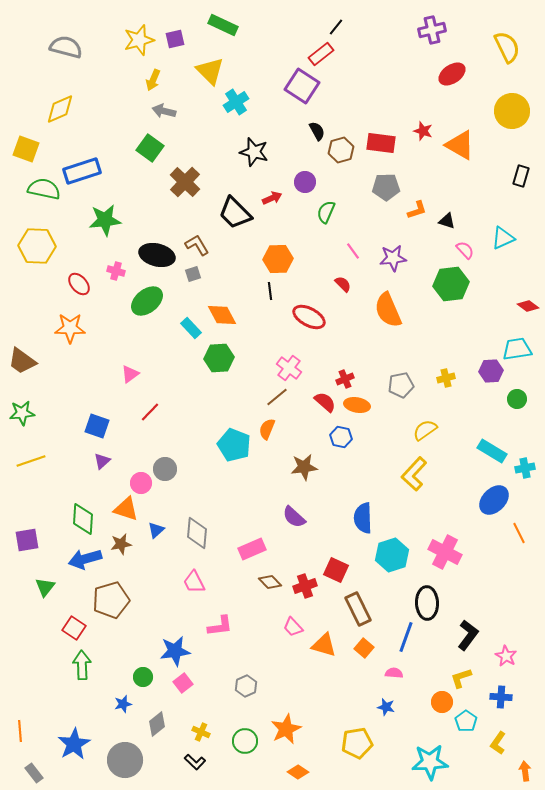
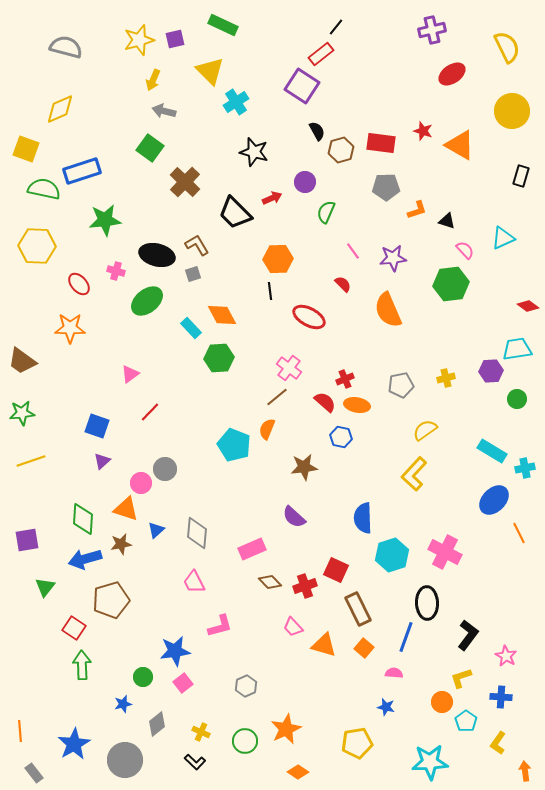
pink L-shape at (220, 626): rotated 8 degrees counterclockwise
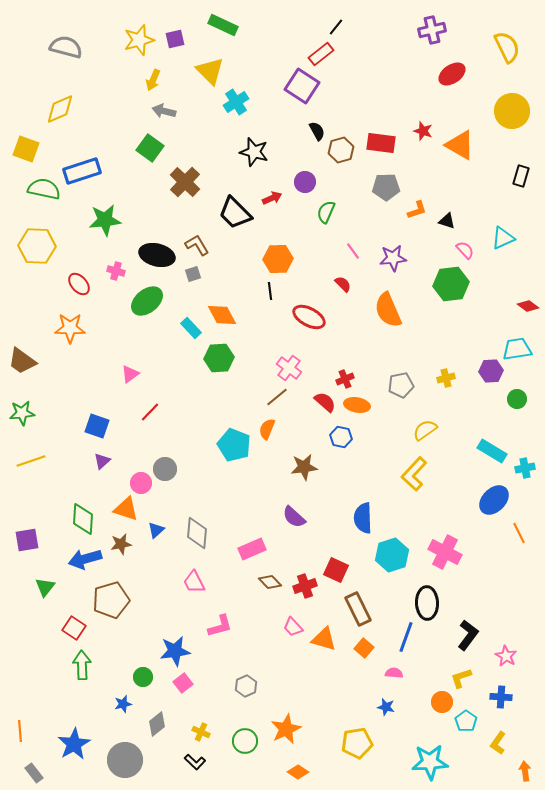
orange triangle at (324, 645): moved 6 px up
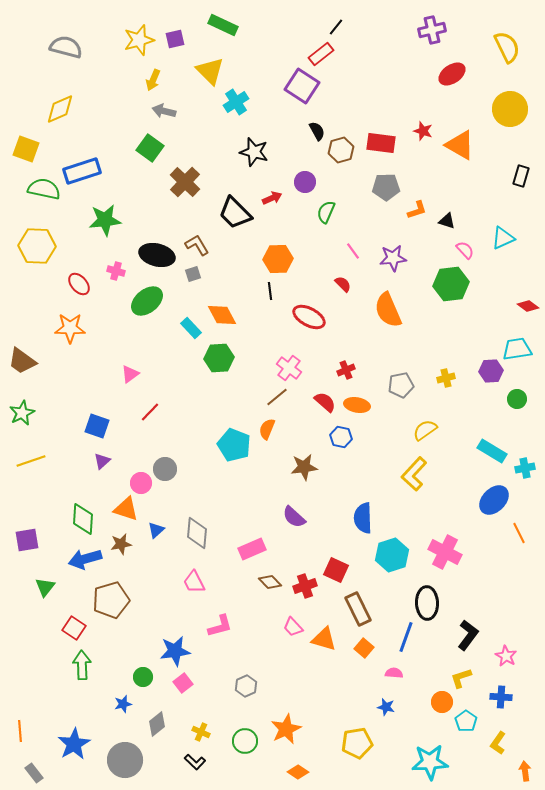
yellow circle at (512, 111): moved 2 px left, 2 px up
red cross at (345, 379): moved 1 px right, 9 px up
green star at (22, 413): rotated 20 degrees counterclockwise
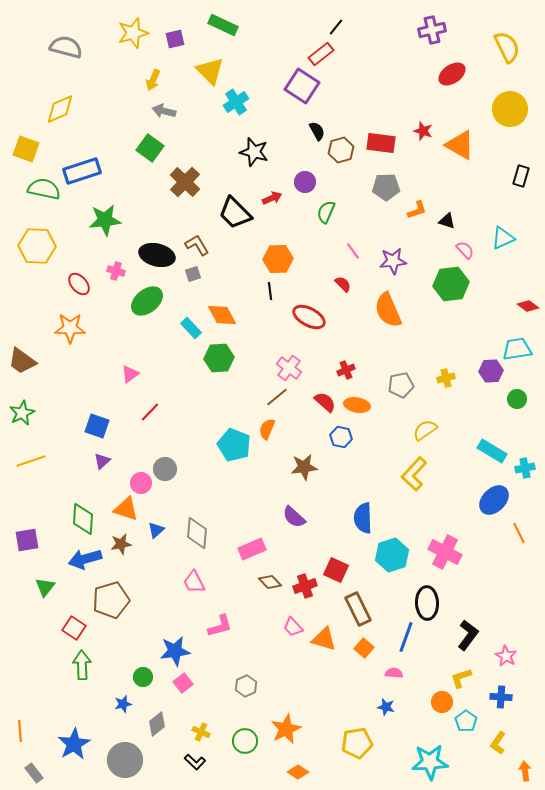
yellow star at (139, 40): moved 6 px left, 7 px up
purple star at (393, 258): moved 3 px down
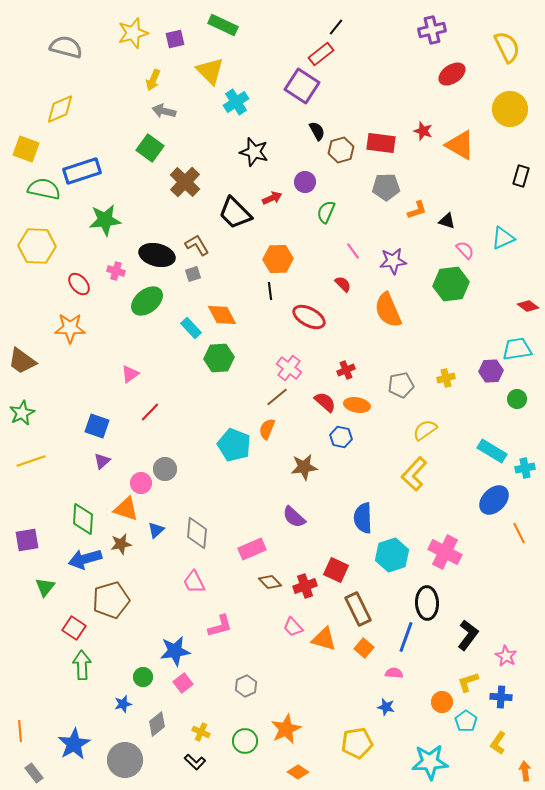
yellow L-shape at (461, 678): moved 7 px right, 4 px down
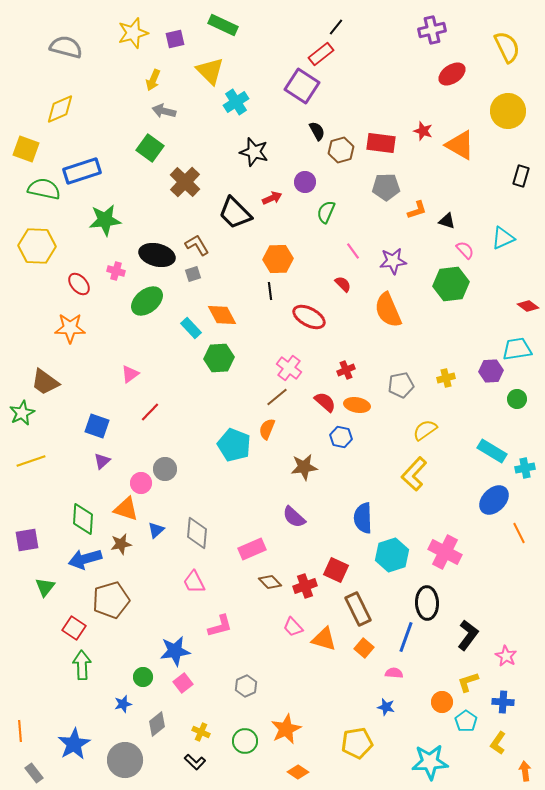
yellow circle at (510, 109): moved 2 px left, 2 px down
brown trapezoid at (22, 361): moved 23 px right, 21 px down
blue cross at (501, 697): moved 2 px right, 5 px down
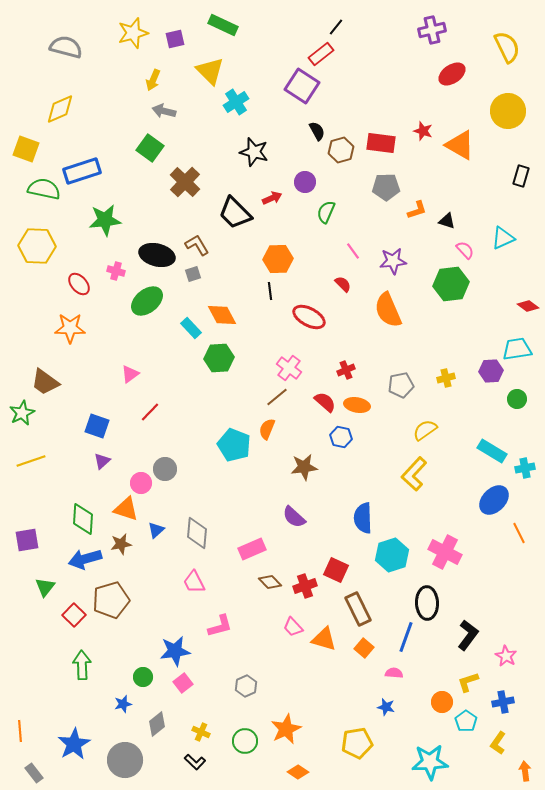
red square at (74, 628): moved 13 px up; rotated 10 degrees clockwise
blue cross at (503, 702): rotated 15 degrees counterclockwise
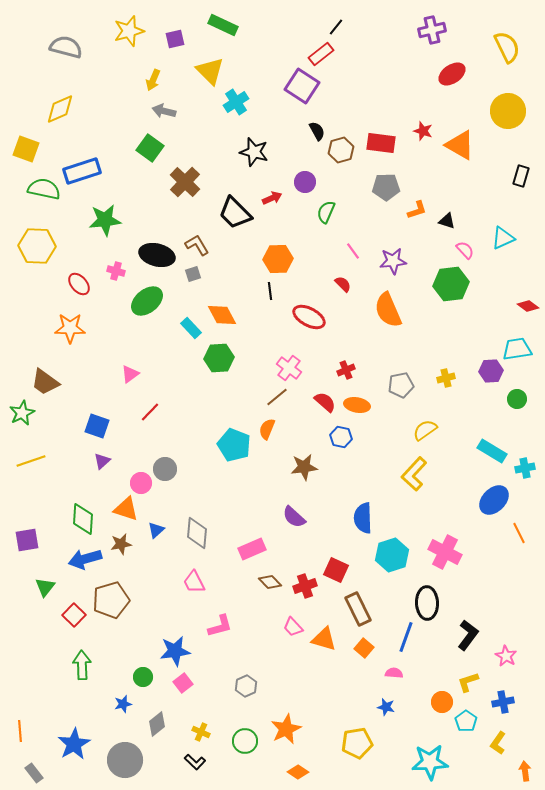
yellow star at (133, 33): moved 4 px left, 2 px up
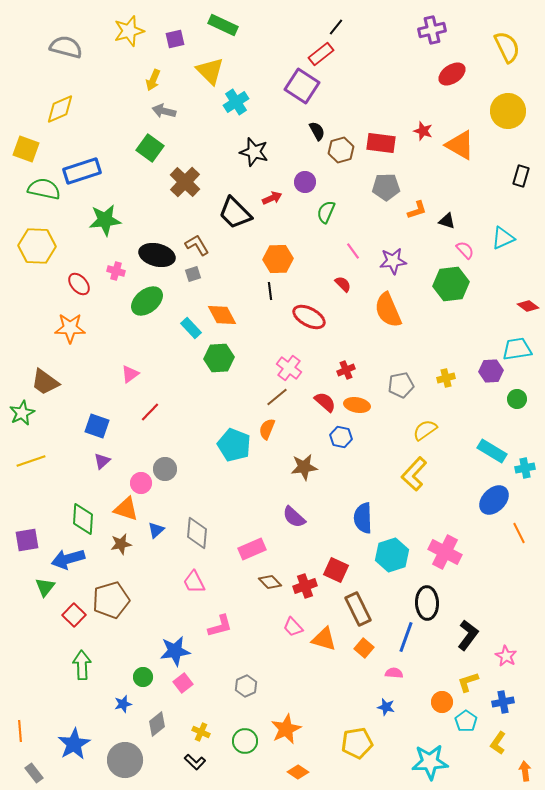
blue arrow at (85, 559): moved 17 px left
